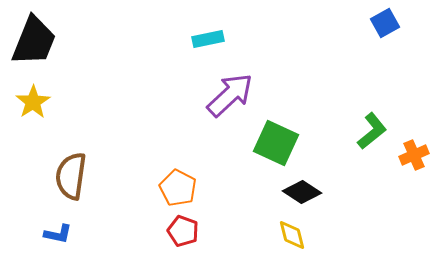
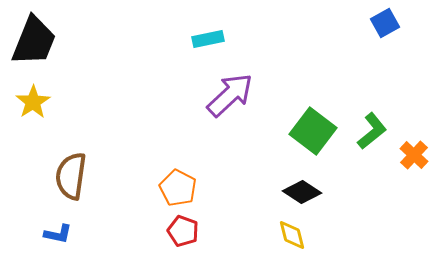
green square: moved 37 px right, 12 px up; rotated 12 degrees clockwise
orange cross: rotated 24 degrees counterclockwise
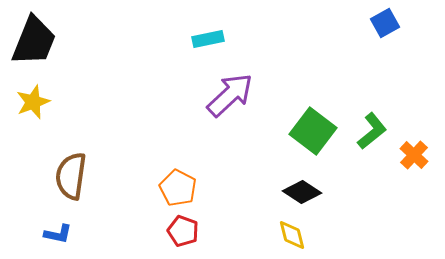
yellow star: rotated 12 degrees clockwise
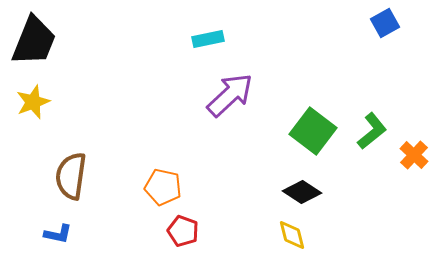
orange pentagon: moved 15 px left, 1 px up; rotated 15 degrees counterclockwise
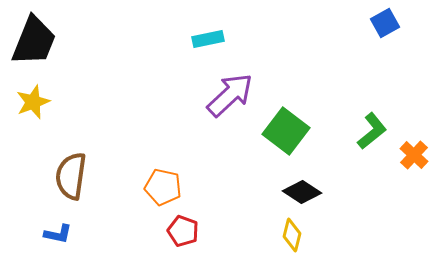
green square: moved 27 px left
yellow diamond: rotated 28 degrees clockwise
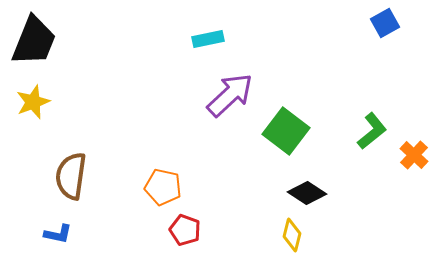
black diamond: moved 5 px right, 1 px down
red pentagon: moved 2 px right, 1 px up
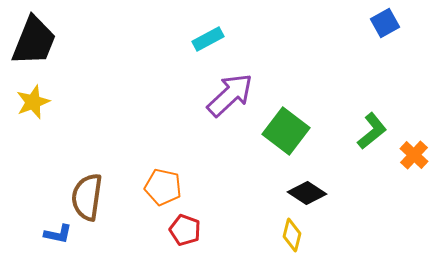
cyan rectangle: rotated 16 degrees counterclockwise
brown semicircle: moved 16 px right, 21 px down
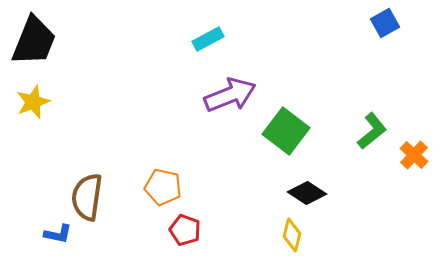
purple arrow: rotated 21 degrees clockwise
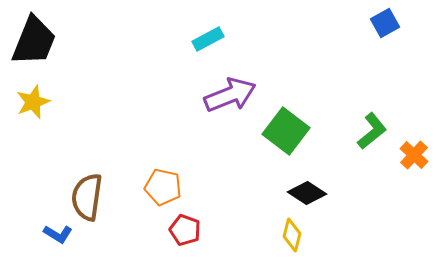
blue L-shape: rotated 20 degrees clockwise
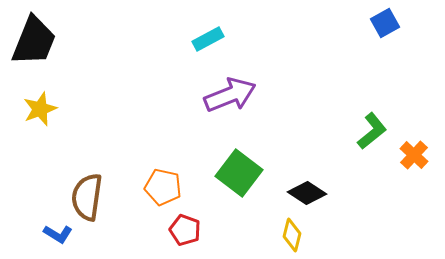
yellow star: moved 7 px right, 7 px down
green square: moved 47 px left, 42 px down
